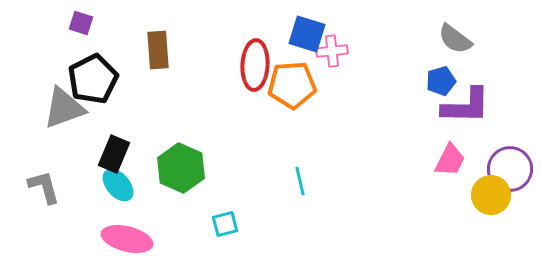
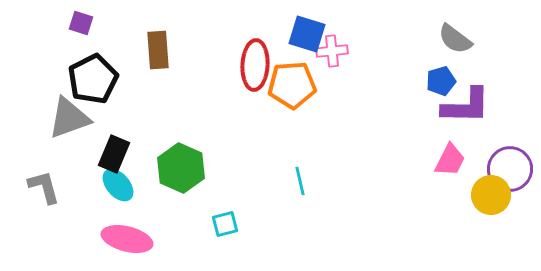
gray triangle: moved 5 px right, 10 px down
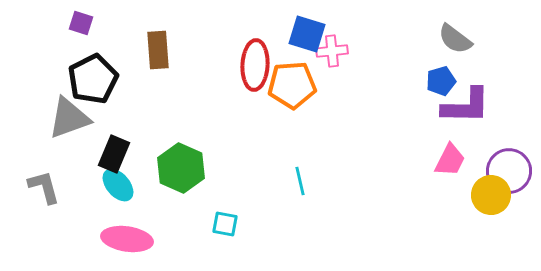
purple circle: moved 1 px left, 2 px down
cyan square: rotated 24 degrees clockwise
pink ellipse: rotated 6 degrees counterclockwise
